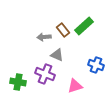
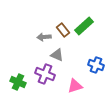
green cross: rotated 14 degrees clockwise
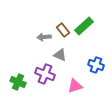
gray triangle: moved 3 px right
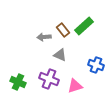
purple cross: moved 4 px right, 5 px down
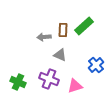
brown rectangle: rotated 40 degrees clockwise
blue cross: rotated 28 degrees clockwise
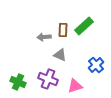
purple cross: moved 1 px left
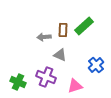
purple cross: moved 2 px left, 2 px up
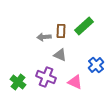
brown rectangle: moved 2 px left, 1 px down
green cross: rotated 14 degrees clockwise
pink triangle: moved 4 px up; rotated 42 degrees clockwise
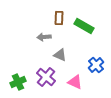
green rectangle: rotated 72 degrees clockwise
brown rectangle: moved 2 px left, 13 px up
purple cross: rotated 18 degrees clockwise
green cross: rotated 28 degrees clockwise
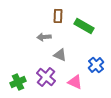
brown rectangle: moved 1 px left, 2 px up
